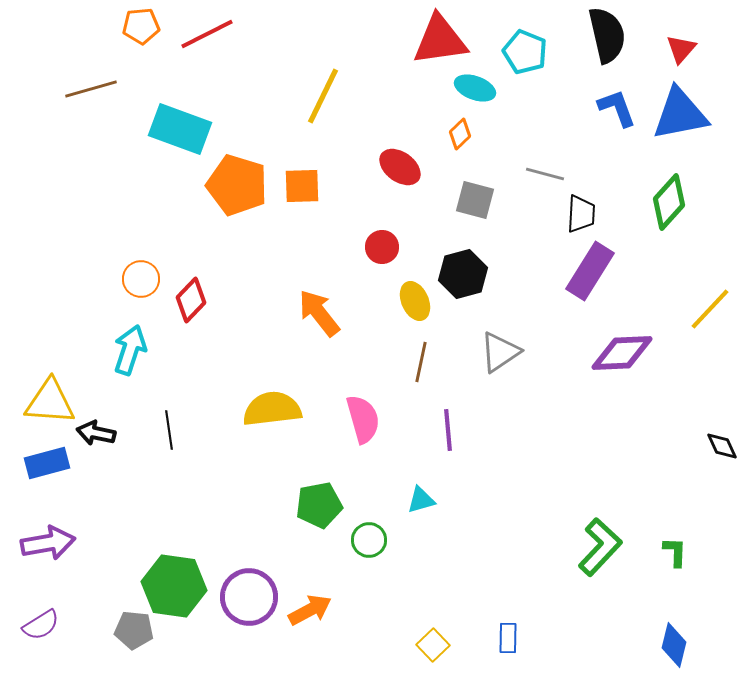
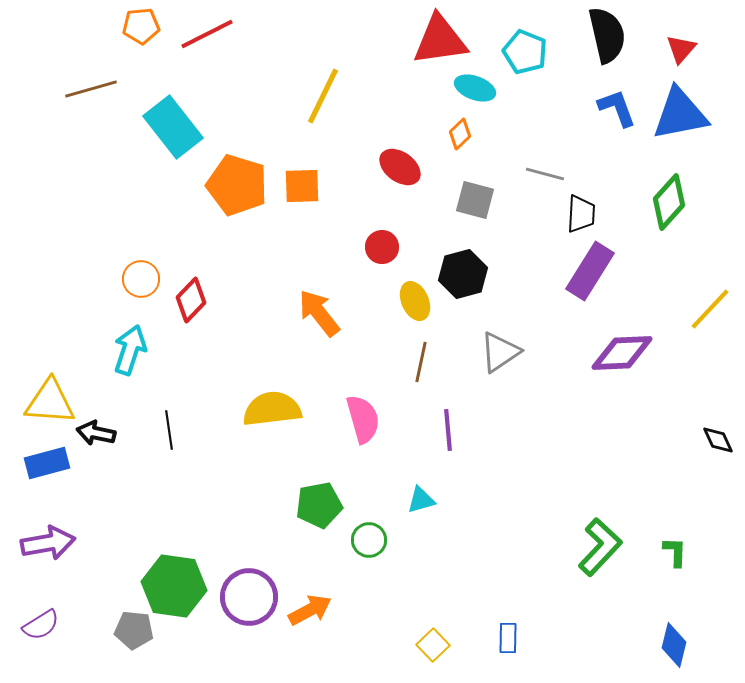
cyan rectangle at (180, 129): moved 7 px left, 2 px up; rotated 32 degrees clockwise
black diamond at (722, 446): moved 4 px left, 6 px up
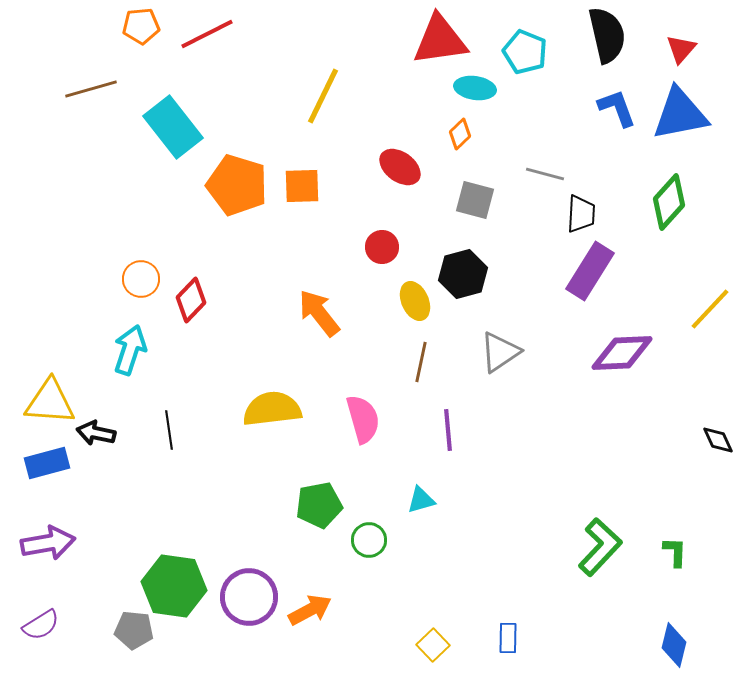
cyan ellipse at (475, 88): rotated 12 degrees counterclockwise
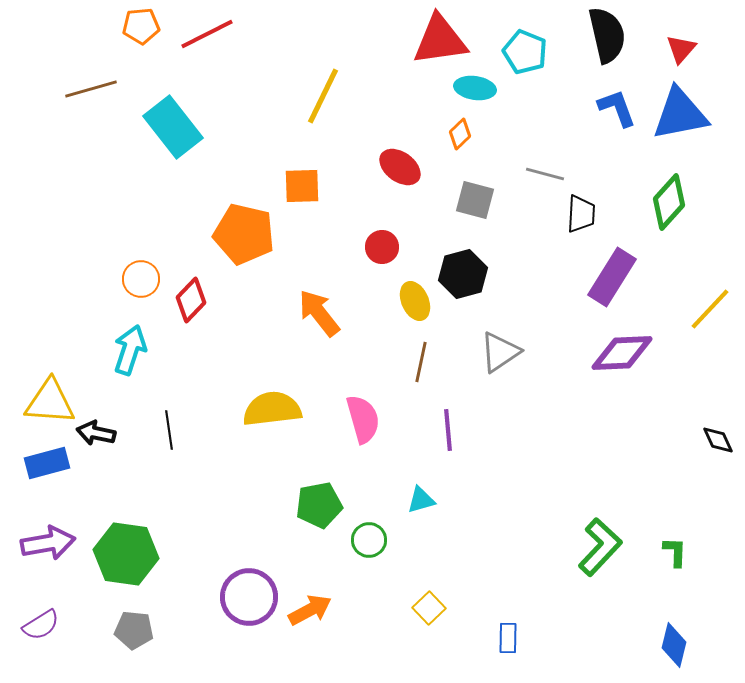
orange pentagon at (237, 185): moved 7 px right, 49 px down; rotated 4 degrees counterclockwise
purple rectangle at (590, 271): moved 22 px right, 6 px down
green hexagon at (174, 586): moved 48 px left, 32 px up
yellow square at (433, 645): moved 4 px left, 37 px up
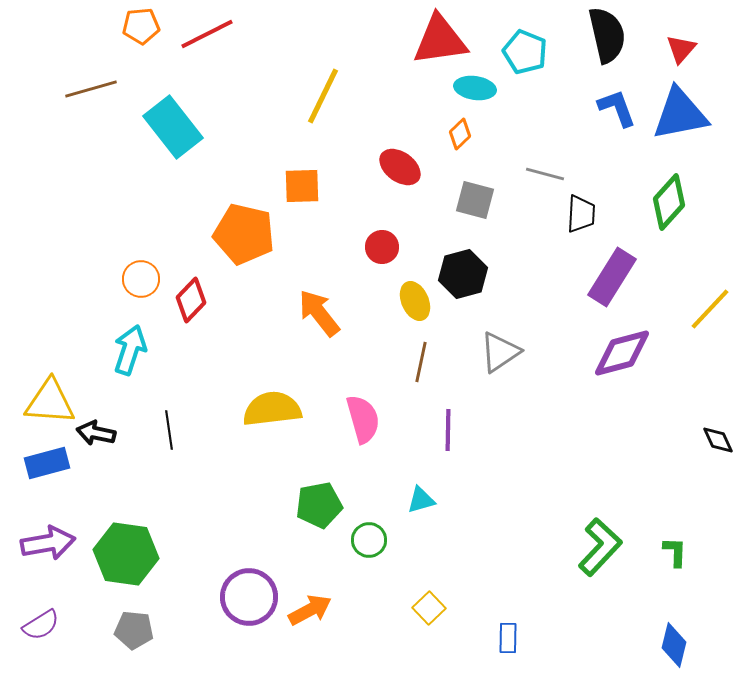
purple diamond at (622, 353): rotated 12 degrees counterclockwise
purple line at (448, 430): rotated 6 degrees clockwise
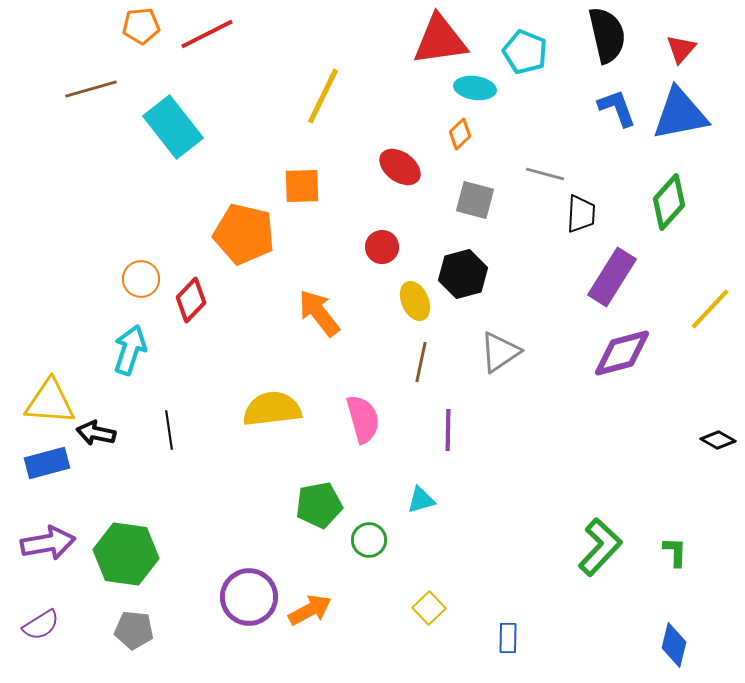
black diamond at (718, 440): rotated 36 degrees counterclockwise
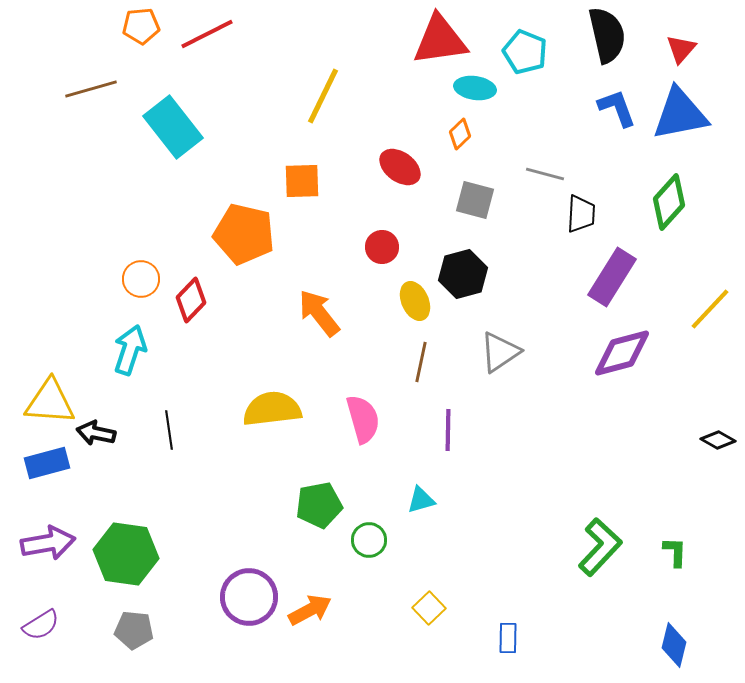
orange square at (302, 186): moved 5 px up
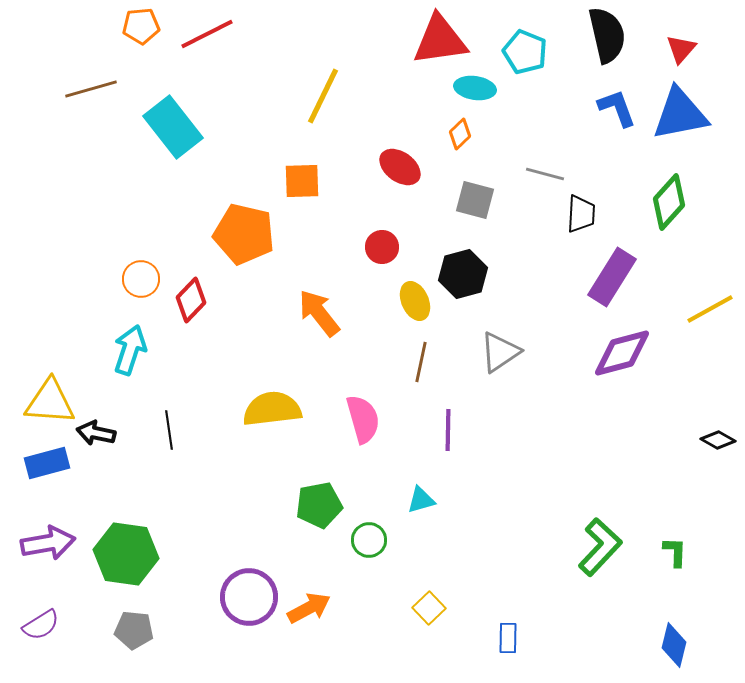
yellow line at (710, 309): rotated 18 degrees clockwise
orange arrow at (310, 610): moved 1 px left, 2 px up
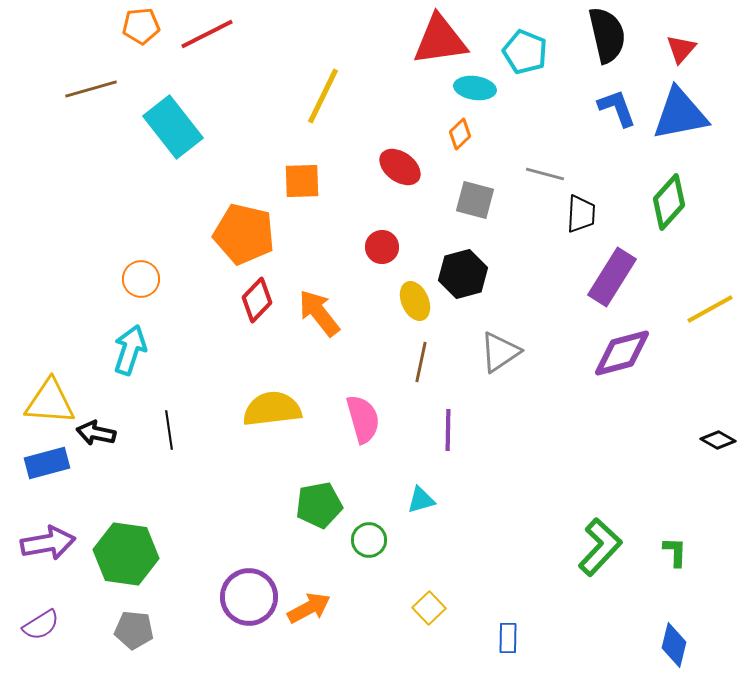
red diamond at (191, 300): moved 66 px right
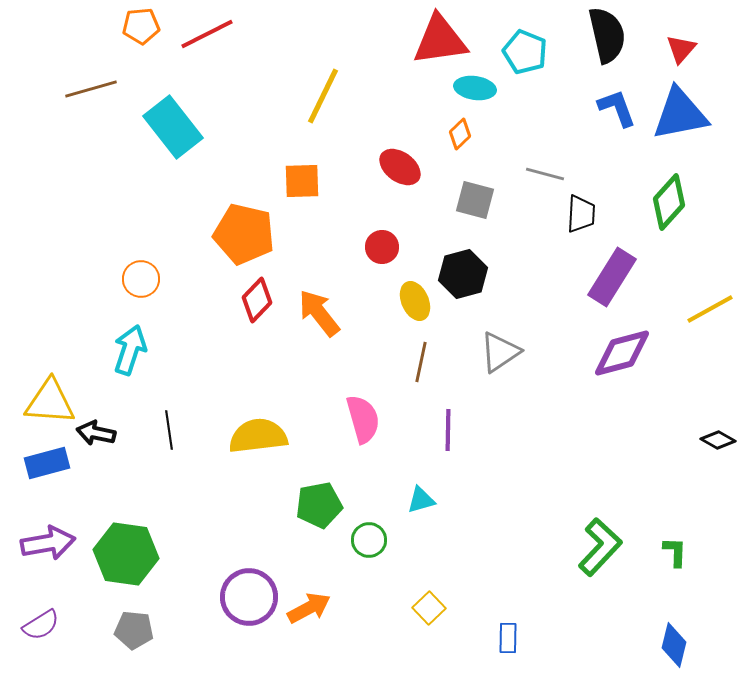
yellow semicircle at (272, 409): moved 14 px left, 27 px down
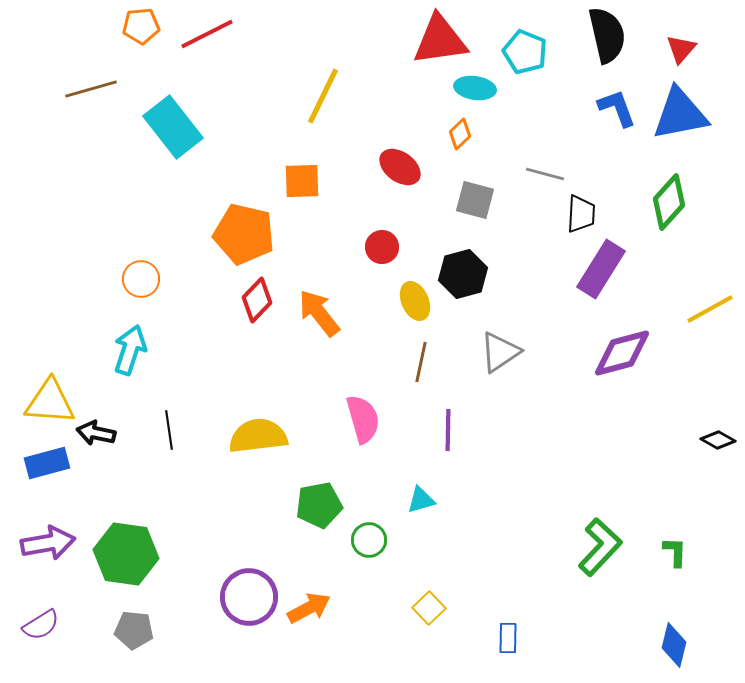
purple rectangle at (612, 277): moved 11 px left, 8 px up
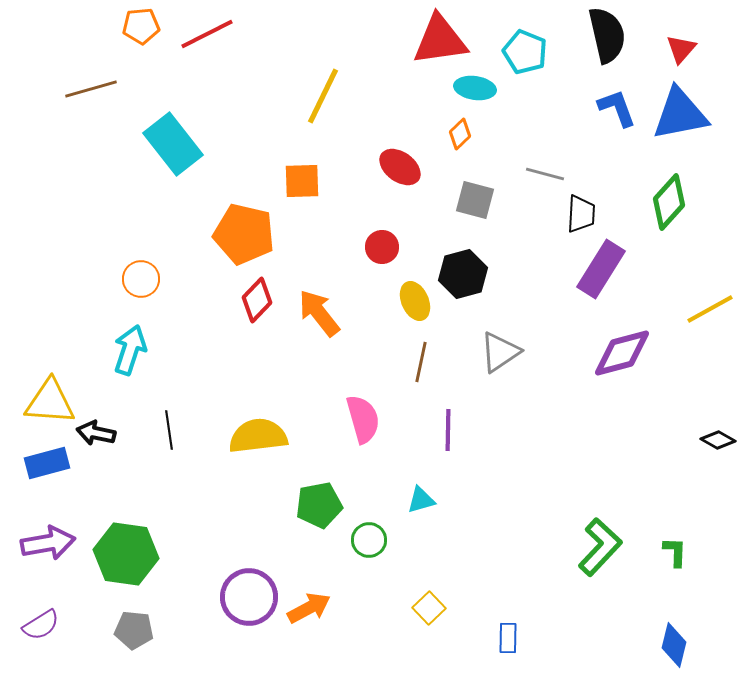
cyan rectangle at (173, 127): moved 17 px down
